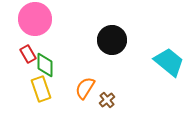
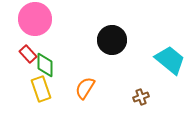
red rectangle: rotated 12 degrees counterclockwise
cyan trapezoid: moved 1 px right, 2 px up
brown cross: moved 34 px right, 3 px up; rotated 21 degrees clockwise
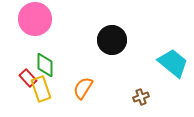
red rectangle: moved 24 px down
cyan trapezoid: moved 3 px right, 3 px down
orange semicircle: moved 2 px left
